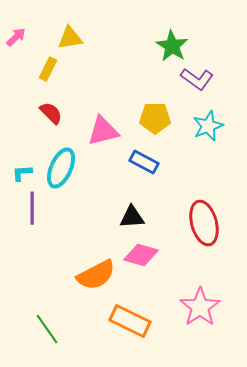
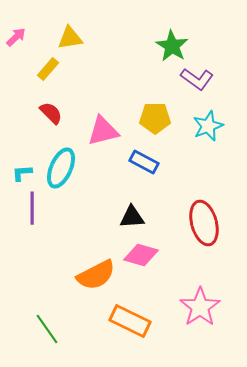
yellow rectangle: rotated 15 degrees clockwise
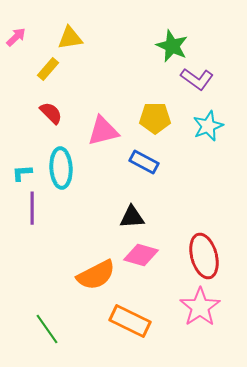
green star: rotated 8 degrees counterclockwise
cyan ellipse: rotated 27 degrees counterclockwise
red ellipse: moved 33 px down
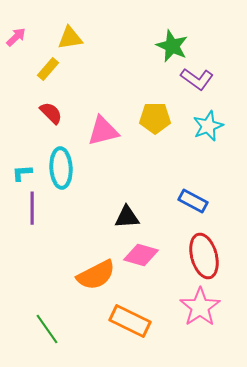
blue rectangle: moved 49 px right, 39 px down
black triangle: moved 5 px left
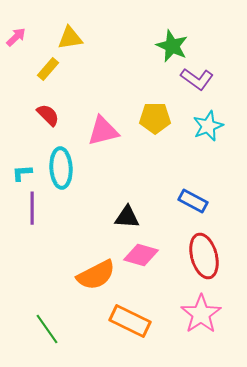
red semicircle: moved 3 px left, 2 px down
black triangle: rotated 8 degrees clockwise
pink star: moved 1 px right, 7 px down
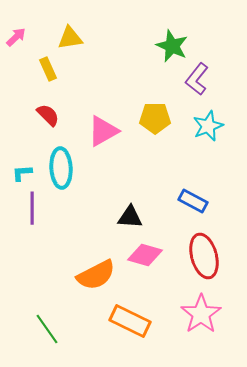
yellow rectangle: rotated 65 degrees counterclockwise
purple L-shape: rotated 92 degrees clockwise
pink triangle: rotated 16 degrees counterclockwise
black triangle: moved 3 px right
pink diamond: moved 4 px right
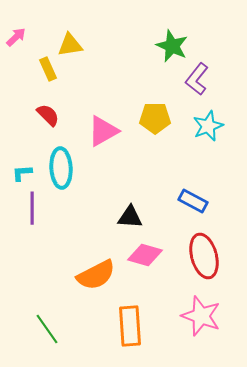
yellow triangle: moved 7 px down
pink star: moved 2 px down; rotated 18 degrees counterclockwise
orange rectangle: moved 5 px down; rotated 60 degrees clockwise
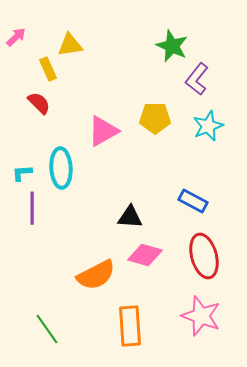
red semicircle: moved 9 px left, 12 px up
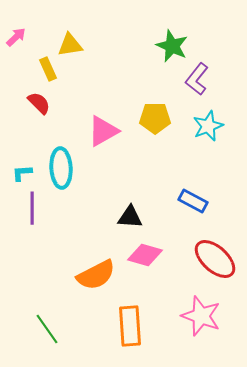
red ellipse: moved 11 px right, 3 px down; rotated 33 degrees counterclockwise
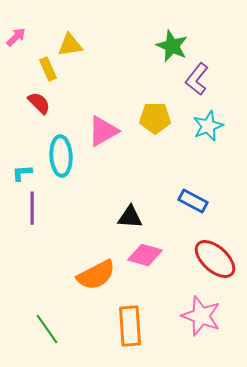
cyan ellipse: moved 12 px up
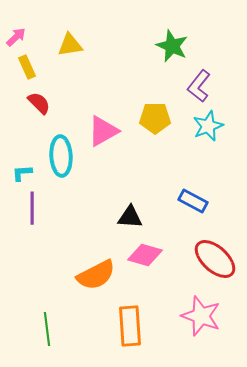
yellow rectangle: moved 21 px left, 2 px up
purple L-shape: moved 2 px right, 7 px down
green line: rotated 28 degrees clockwise
